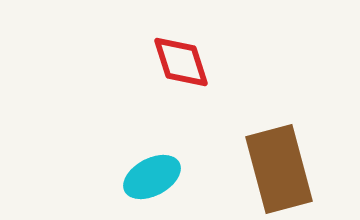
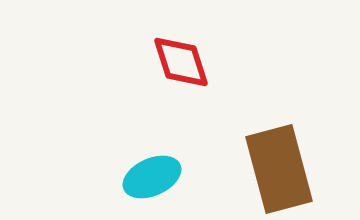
cyan ellipse: rotated 4 degrees clockwise
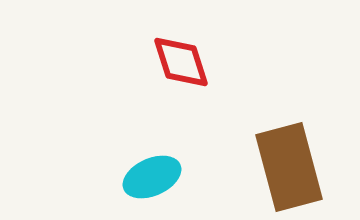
brown rectangle: moved 10 px right, 2 px up
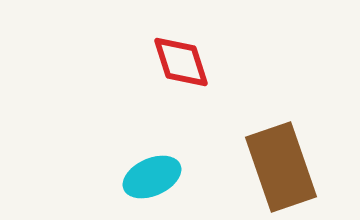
brown rectangle: moved 8 px left; rotated 4 degrees counterclockwise
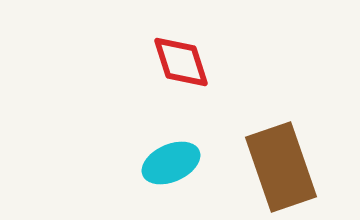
cyan ellipse: moved 19 px right, 14 px up
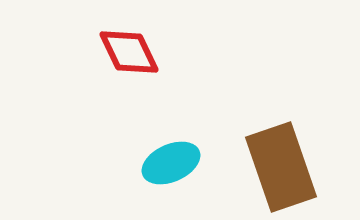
red diamond: moved 52 px left, 10 px up; rotated 8 degrees counterclockwise
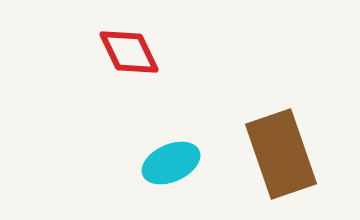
brown rectangle: moved 13 px up
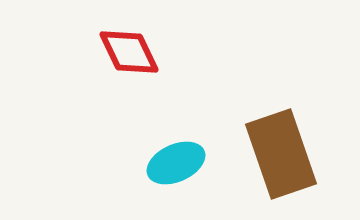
cyan ellipse: moved 5 px right
